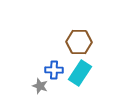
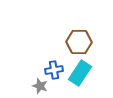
blue cross: rotated 12 degrees counterclockwise
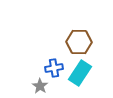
blue cross: moved 2 px up
gray star: rotated 14 degrees clockwise
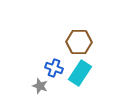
blue cross: rotated 30 degrees clockwise
gray star: rotated 14 degrees counterclockwise
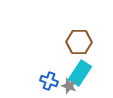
blue cross: moved 5 px left, 13 px down
gray star: moved 29 px right
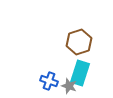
brown hexagon: rotated 20 degrees counterclockwise
cyan rectangle: rotated 15 degrees counterclockwise
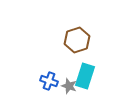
brown hexagon: moved 2 px left, 2 px up
cyan rectangle: moved 5 px right, 3 px down
